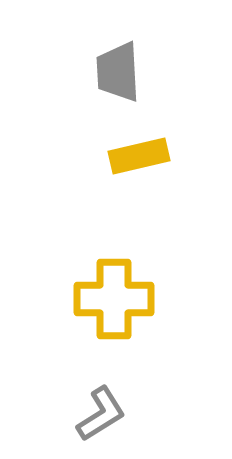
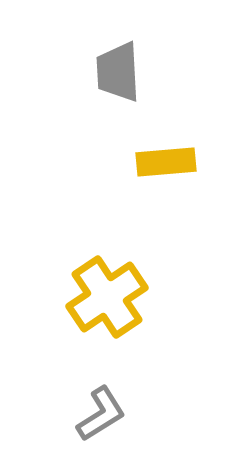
yellow rectangle: moved 27 px right, 6 px down; rotated 8 degrees clockwise
yellow cross: moved 7 px left, 2 px up; rotated 34 degrees counterclockwise
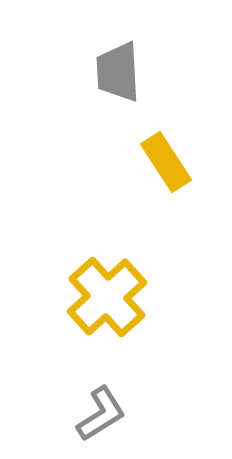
yellow rectangle: rotated 62 degrees clockwise
yellow cross: rotated 8 degrees counterclockwise
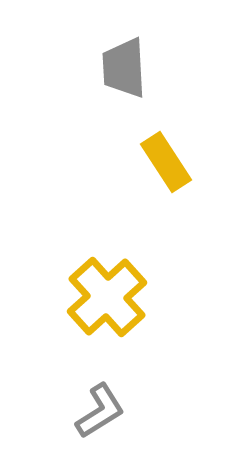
gray trapezoid: moved 6 px right, 4 px up
gray L-shape: moved 1 px left, 3 px up
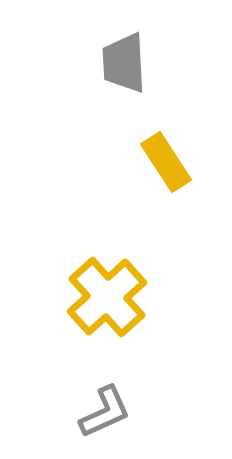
gray trapezoid: moved 5 px up
gray L-shape: moved 5 px right, 1 px down; rotated 8 degrees clockwise
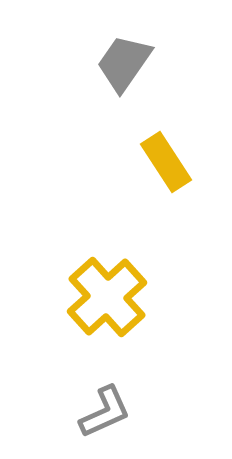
gray trapezoid: rotated 38 degrees clockwise
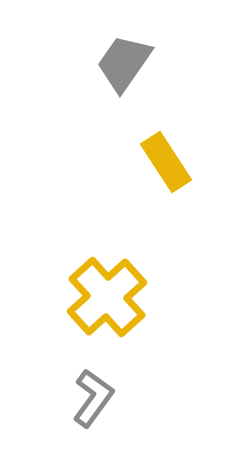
gray L-shape: moved 12 px left, 14 px up; rotated 30 degrees counterclockwise
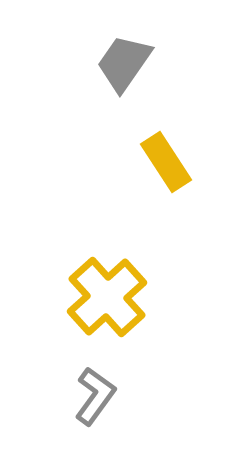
gray L-shape: moved 2 px right, 2 px up
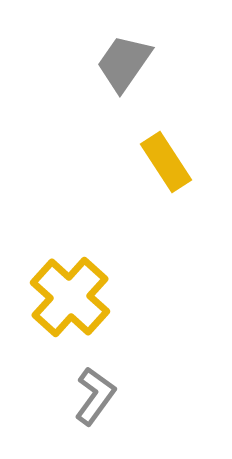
yellow cross: moved 37 px left; rotated 6 degrees counterclockwise
